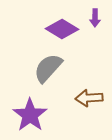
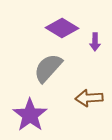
purple arrow: moved 24 px down
purple diamond: moved 1 px up
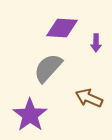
purple diamond: rotated 28 degrees counterclockwise
purple arrow: moved 1 px right, 1 px down
brown arrow: rotated 28 degrees clockwise
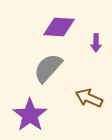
purple diamond: moved 3 px left, 1 px up
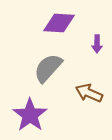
purple diamond: moved 4 px up
purple arrow: moved 1 px right, 1 px down
brown arrow: moved 5 px up
